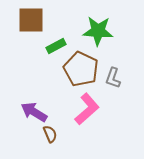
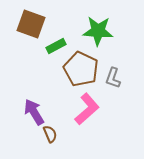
brown square: moved 4 px down; rotated 20 degrees clockwise
purple arrow: rotated 28 degrees clockwise
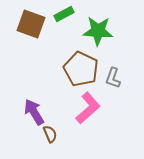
green rectangle: moved 8 px right, 32 px up
pink L-shape: moved 1 px right, 1 px up
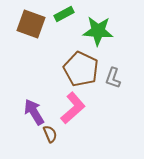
pink L-shape: moved 15 px left
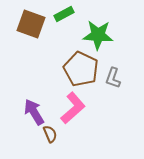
green star: moved 4 px down
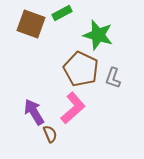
green rectangle: moved 2 px left, 1 px up
green star: rotated 12 degrees clockwise
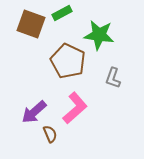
green star: moved 1 px right; rotated 8 degrees counterclockwise
brown pentagon: moved 13 px left, 8 px up
pink L-shape: moved 2 px right
purple arrow: rotated 100 degrees counterclockwise
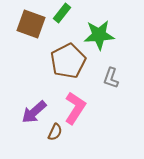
green rectangle: rotated 24 degrees counterclockwise
green star: rotated 12 degrees counterclockwise
brown pentagon: rotated 20 degrees clockwise
gray L-shape: moved 2 px left
pink L-shape: rotated 16 degrees counterclockwise
brown semicircle: moved 5 px right, 2 px up; rotated 48 degrees clockwise
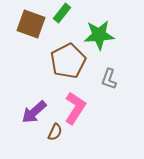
gray L-shape: moved 2 px left, 1 px down
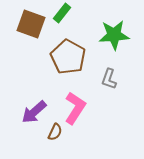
green star: moved 15 px right
brown pentagon: moved 4 px up; rotated 16 degrees counterclockwise
